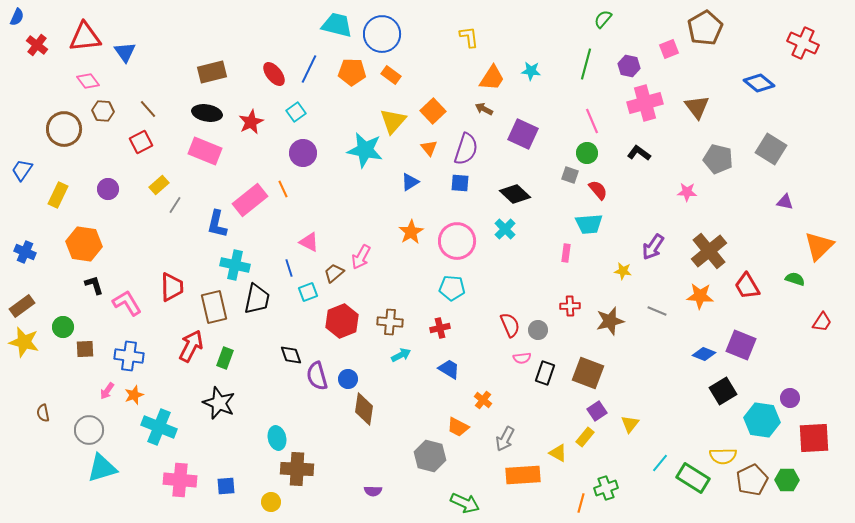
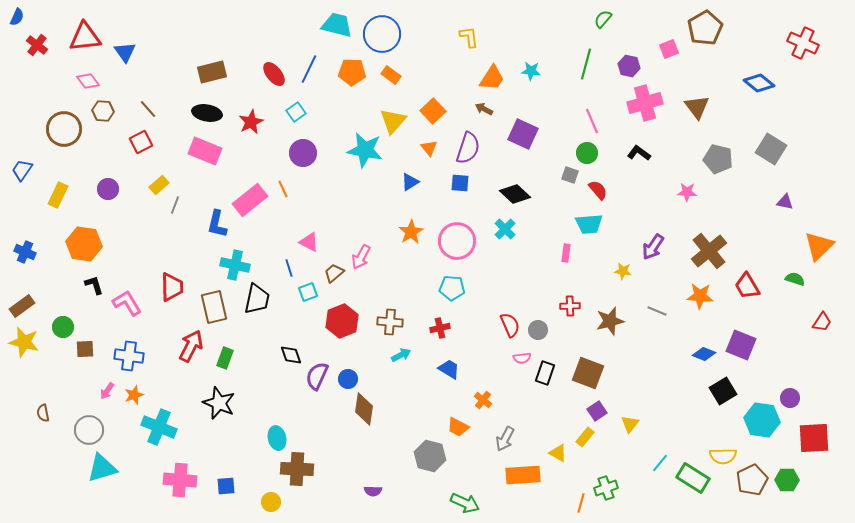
purple semicircle at (466, 149): moved 2 px right, 1 px up
gray line at (175, 205): rotated 12 degrees counterclockwise
purple semicircle at (317, 376): rotated 40 degrees clockwise
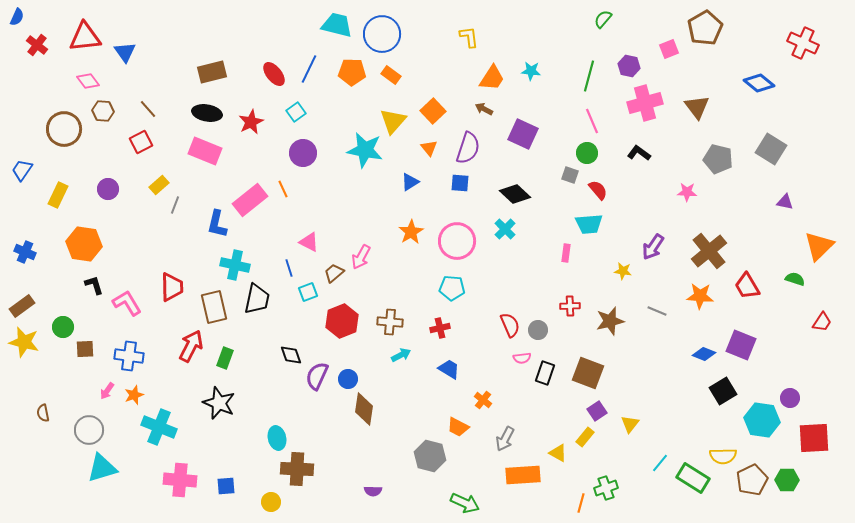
green line at (586, 64): moved 3 px right, 12 px down
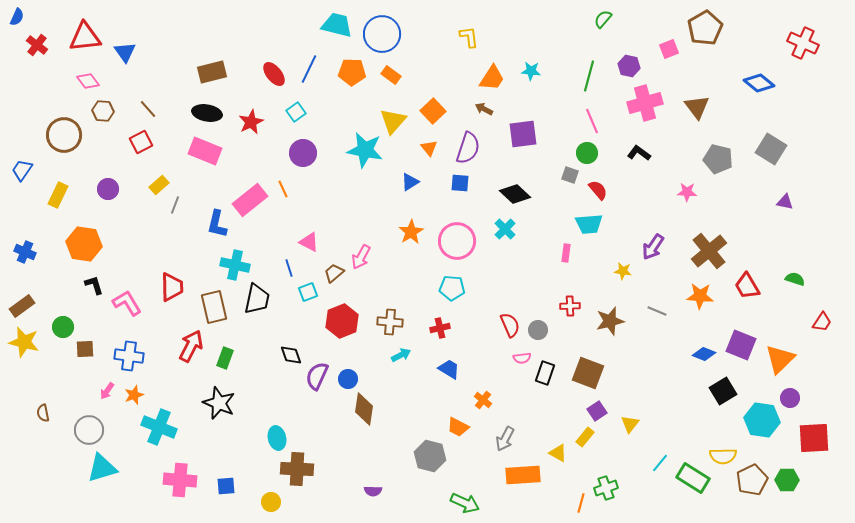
brown circle at (64, 129): moved 6 px down
purple square at (523, 134): rotated 32 degrees counterclockwise
orange triangle at (819, 246): moved 39 px left, 113 px down
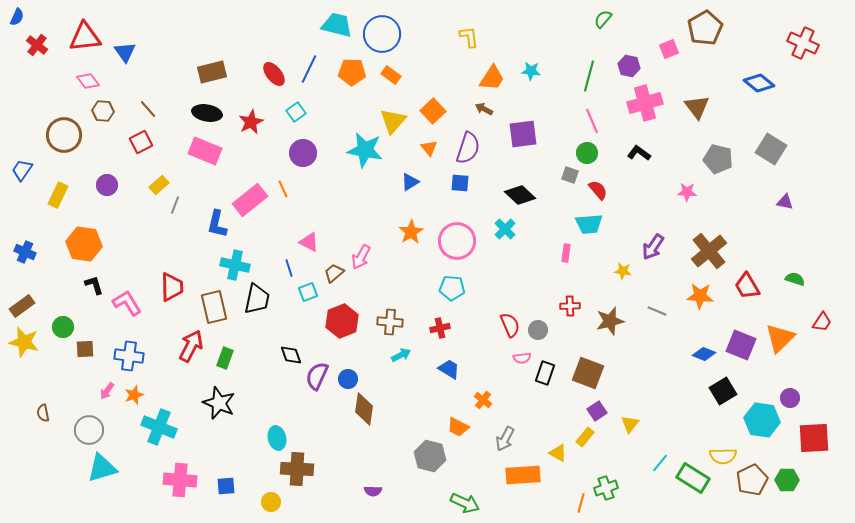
purple circle at (108, 189): moved 1 px left, 4 px up
black diamond at (515, 194): moved 5 px right, 1 px down
orange triangle at (780, 359): moved 21 px up
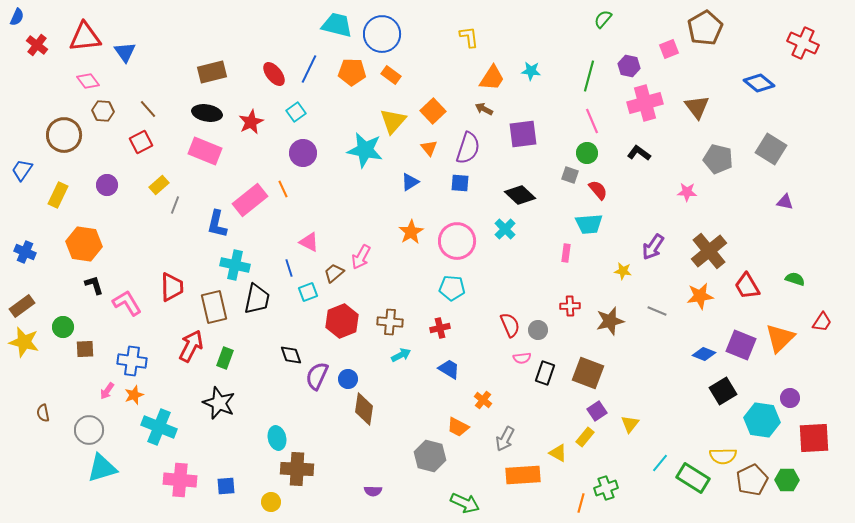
orange star at (700, 296): rotated 12 degrees counterclockwise
blue cross at (129, 356): moved 3 px right, 5 px down
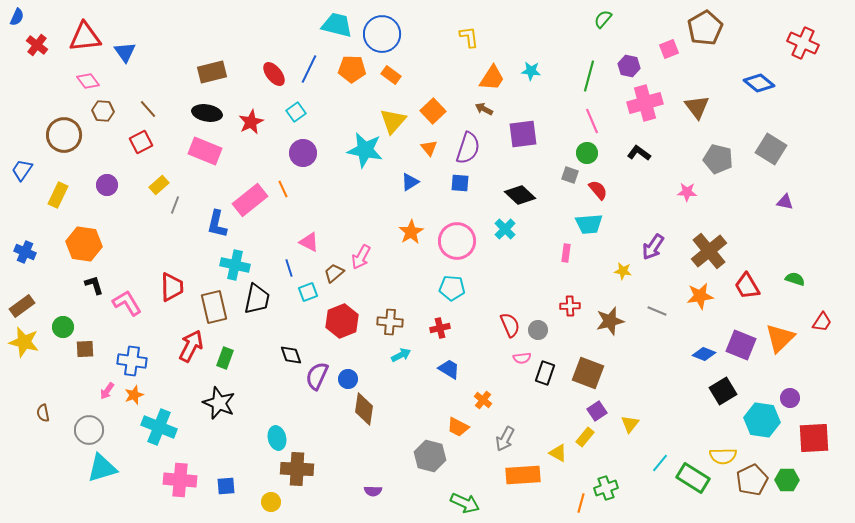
orange pentagon at (352, 72): moved 3 px up
